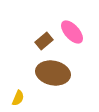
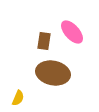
brown rectangle: rotated 42 degrees counterclockwise
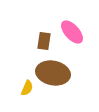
yellow semicircle: moved 9 px right, 10 px up
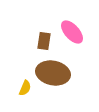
yellow semicircle: moved 2 px left
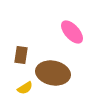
brown rectangle: moved 23 px left, 14 px down
yellow semicircle: rotated 35 degrees clockwise
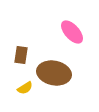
brown ellipse: moved 1 px right
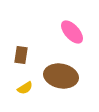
brown ellipse: moved 7 px right, 3 px down
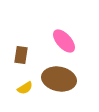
pink ellipse: moved 8 px left, 9 px down
brown ellipse: moved 2 px left, 3 px down
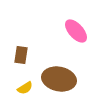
pink ellipse: moved 12 px right, 10 px up
